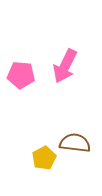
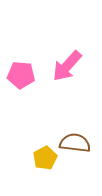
pink arrow: moved 2 px right; rotated 16 degrees clockwise
yellow pentagon: moved 1 px right
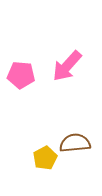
brown semicircle: rotated 12 degrees counterclockwise
